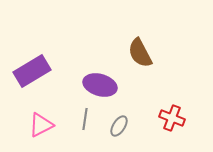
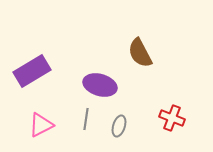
gray line: moved 1 px right
gray ellipse: rotated 15 degrees counterclockwise
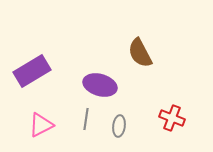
gray ellipse: rotated 10 degrees counterclockwise
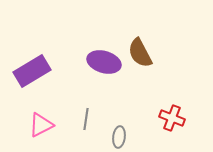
purple ellipse: moved 4 px right, 23 px up
gray ellipse: moved 11 px down
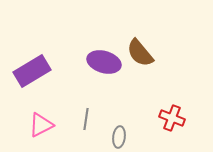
brown semicircle: rotated 12 degrees counterclockwise
